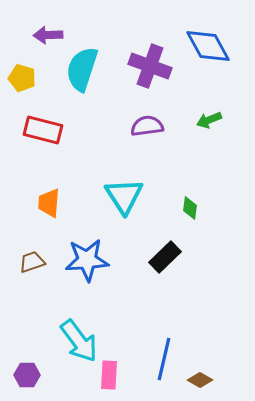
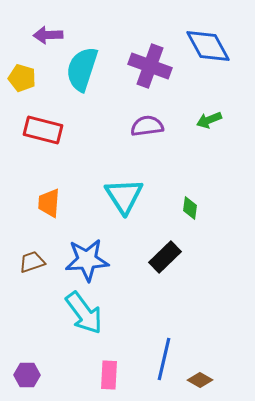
cyan arrow: moved 5 px right, 28 px up
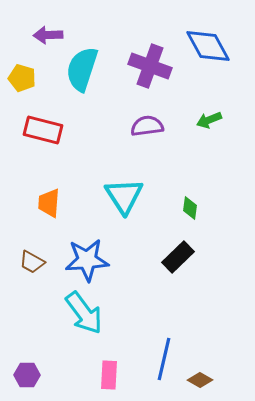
black rectangle: moved 13 px right
brown trapezoid: rotated 132 degrees counterclockwise
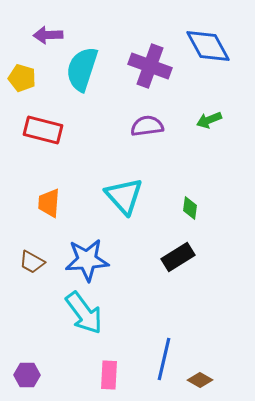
cyan triangle: rotated 9 degrees counterclockwise
black rectangle: rotated 12 degrees clockwise
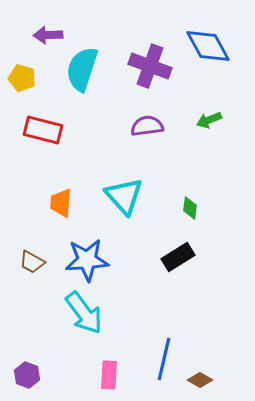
orange trapezoid: moved 12 px right
purple hexagon: rotated 20 degrees clockwise
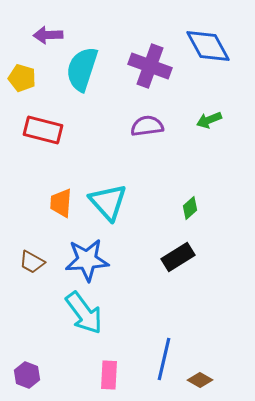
cyan triangle: moved 16 px left, 6 px down
green diamond: rotated 40 degrees clockwise
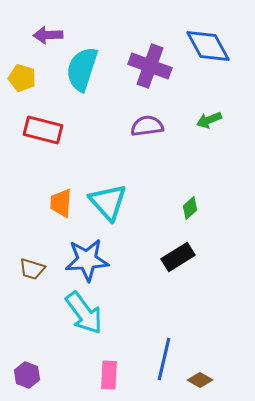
brown trapezoid: moved 7 px down; rotated 12 degrees counterclockwise
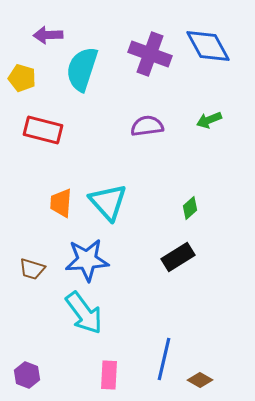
purple cross: moved 12 px up
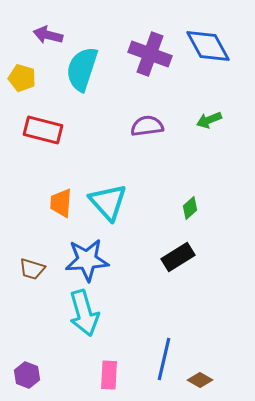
purple arrow: rotated 16 degrees clockwise
cyan arrow: rotated 21 degrees clockwise
